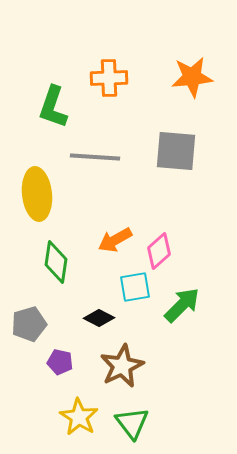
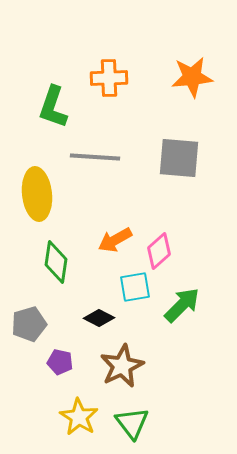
gray square: moved 3 px right, 7 px down
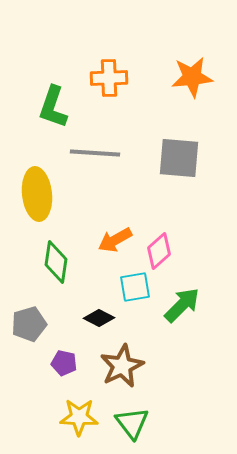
gray line: moved 4 px up
purple pentagon: moved 4 px right, 1 px down
yellow star: rotated 30 degrees counterclockwise
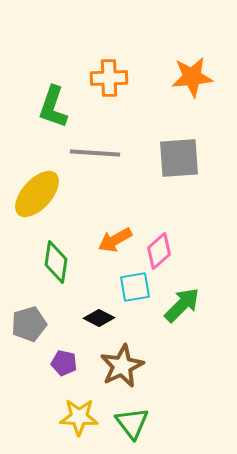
gray square: rotated 9 degrees counterclockwise
yellow ellipse: rotated 48 degrees clockwise
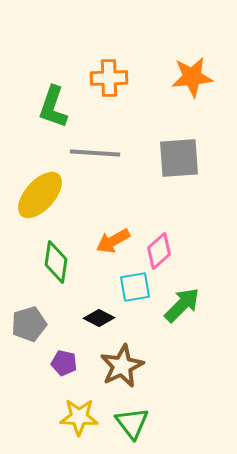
yellow ellipse: moved 3 px right, 1 px down
orange arrow: moved 2 px left, 1 px down
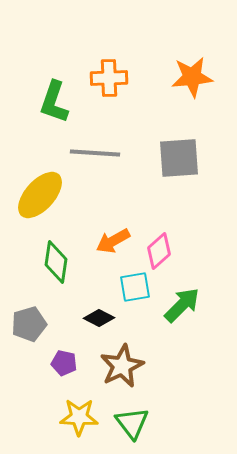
green L-shape: moved 1 px right, 5 px up
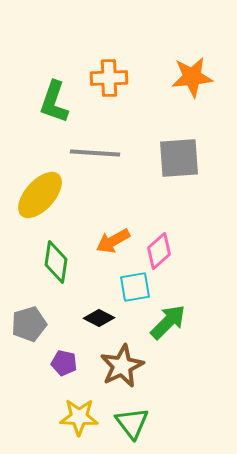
green arrow: moved 14 px left, 17 px down
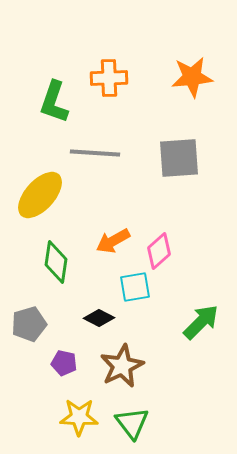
green arrow: moved 33 px right
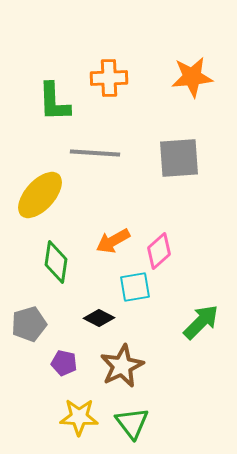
green L-shape: rotated 21 degrees counterclockwise
